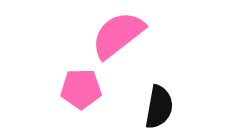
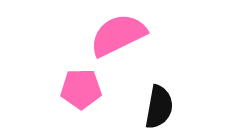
pink semicircle: rotated 12 degrees clockwise
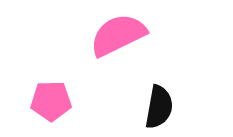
pink pentagon: moved 30 px left, 12 px down
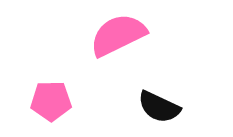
black semicircle: rotated 105 degrees clockwise
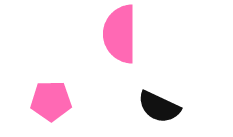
pink semicircle: moved 2 px right, 1 px up; rotated 64 degrees counterclockwise
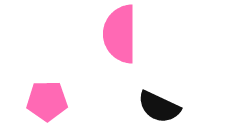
pink pentagon: moved 4 px left
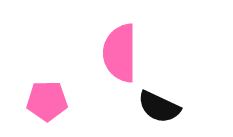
pink semicircle: moved 19 px down
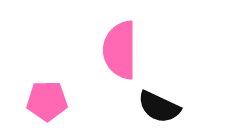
pink semicircle: moved 3 px up
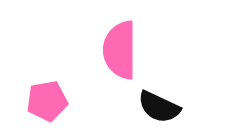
pink pentagon: rotated 9 degrees counterclockwise
